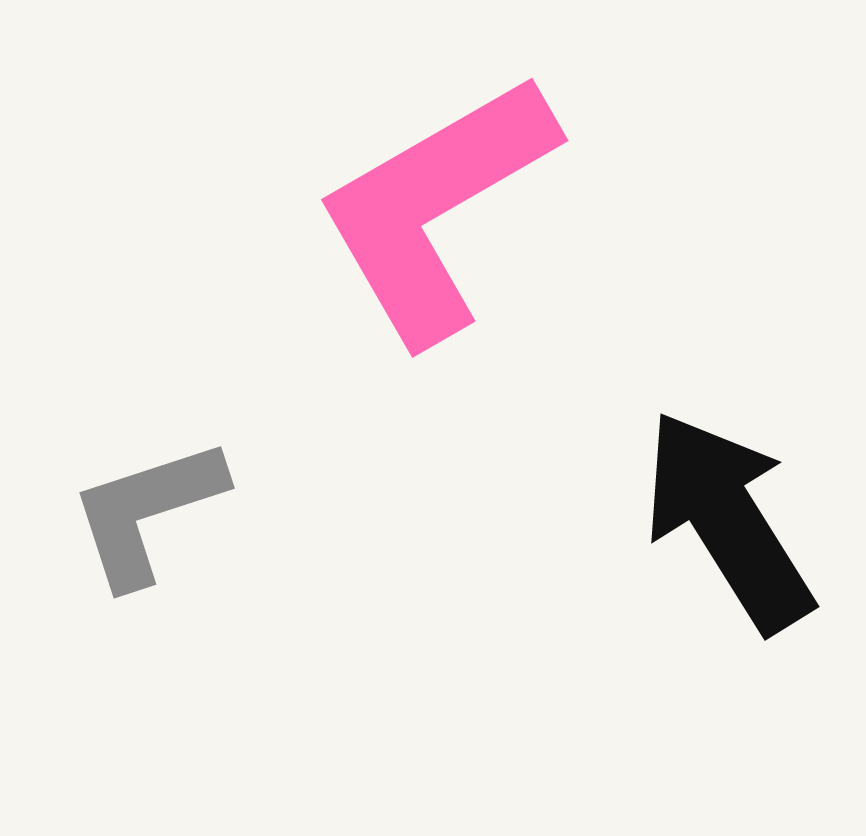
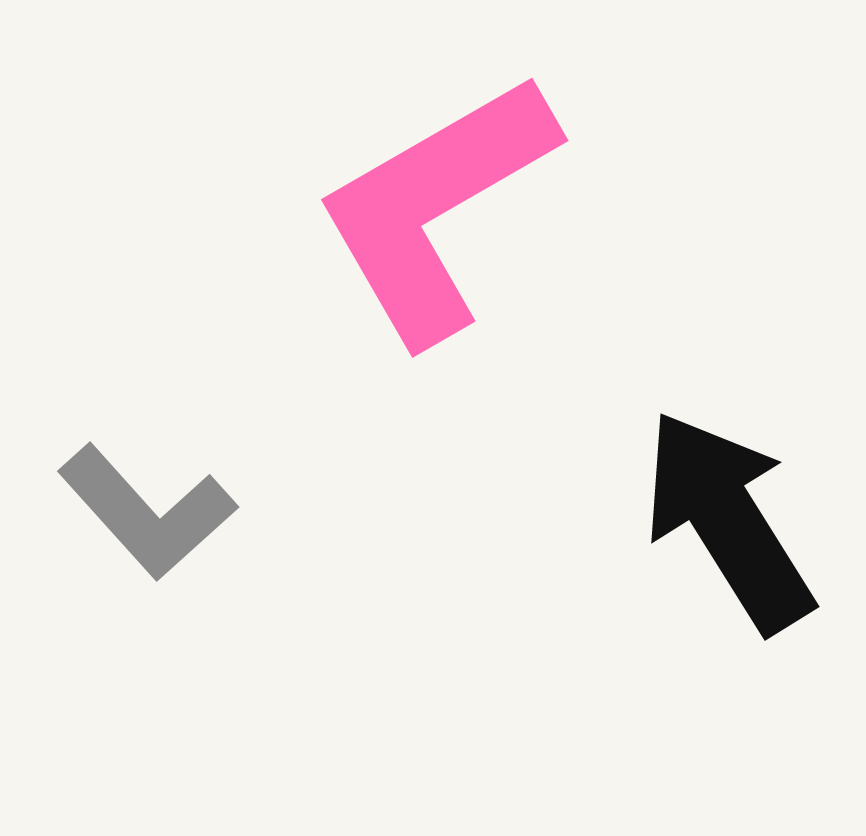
gray L-shape: rotated 114 degrees counterclockwise
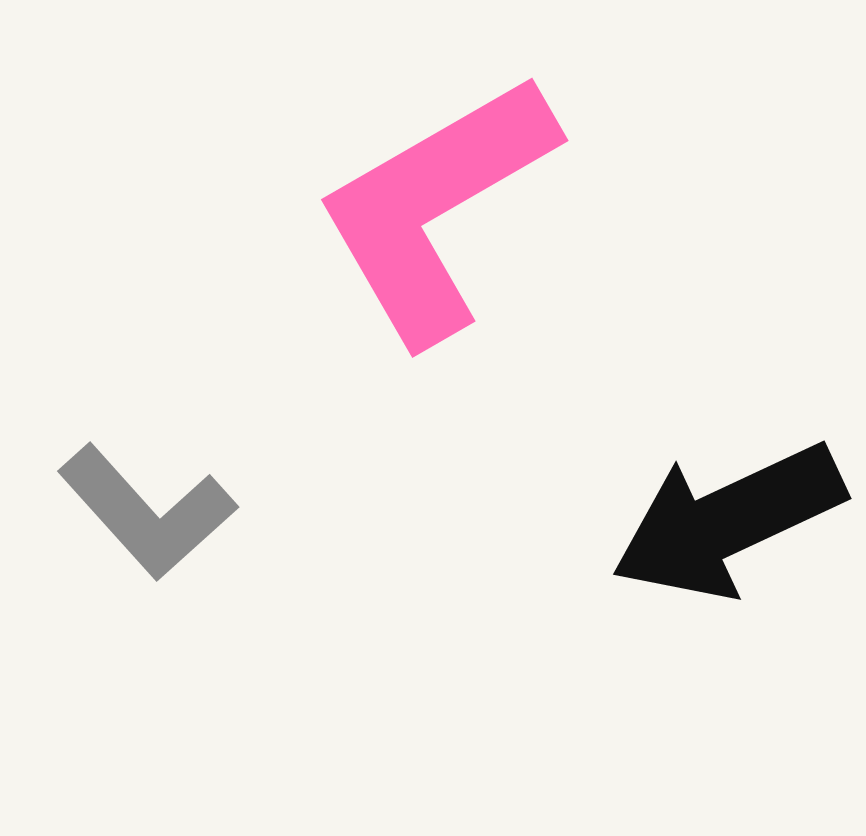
black arrow: rotated 83 degrees counterclockwise
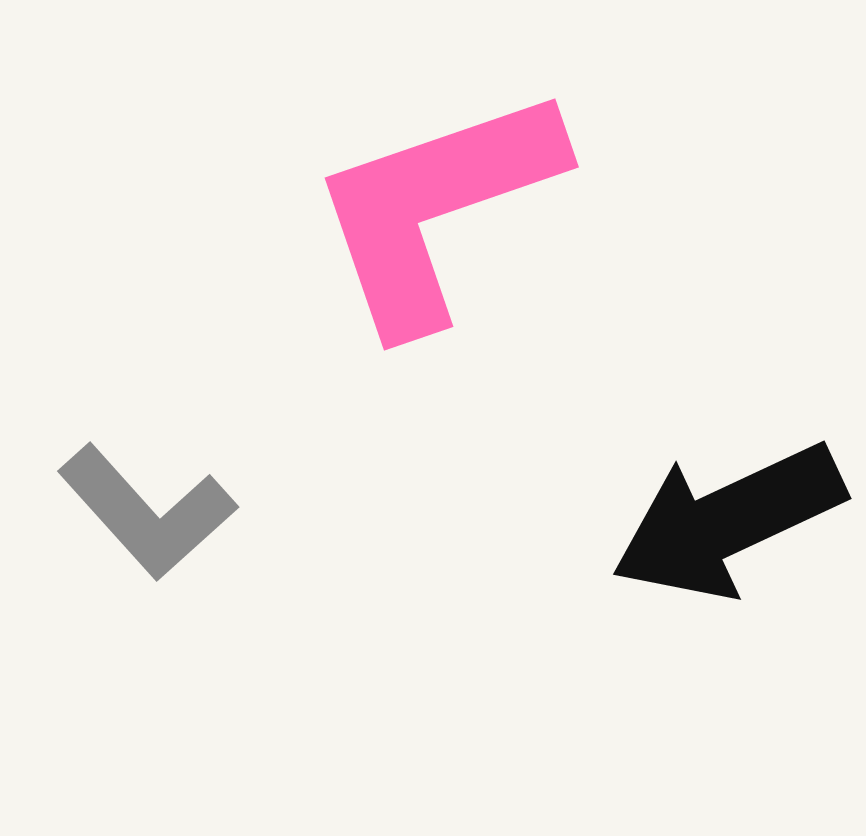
pink L-shape: rotated 11 degrees clockwise
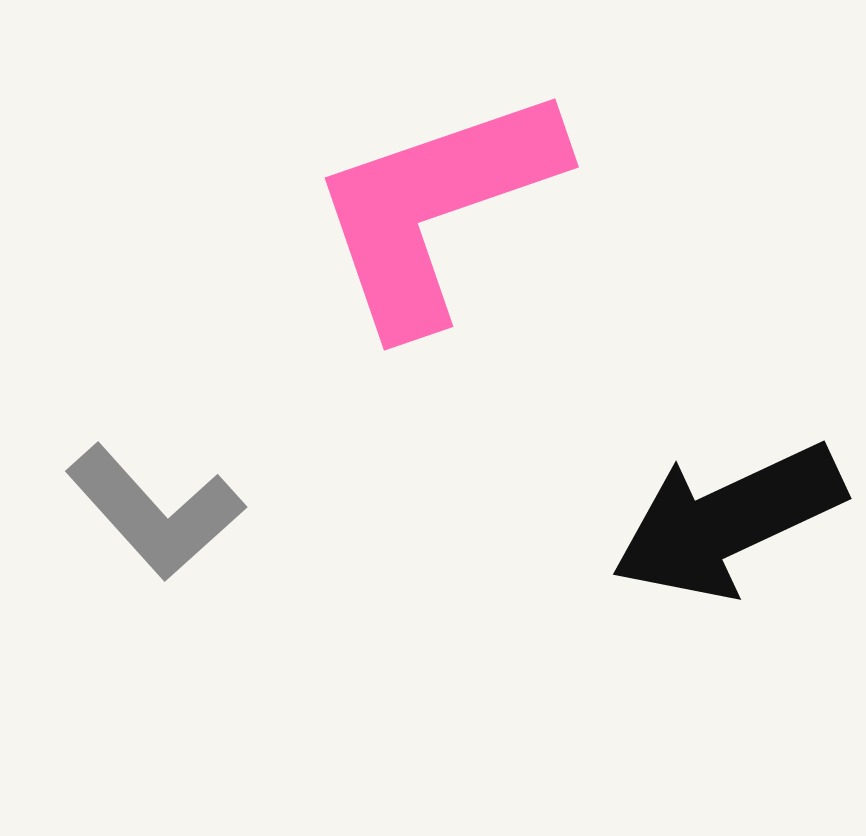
gray L-shape: moved 8 px right
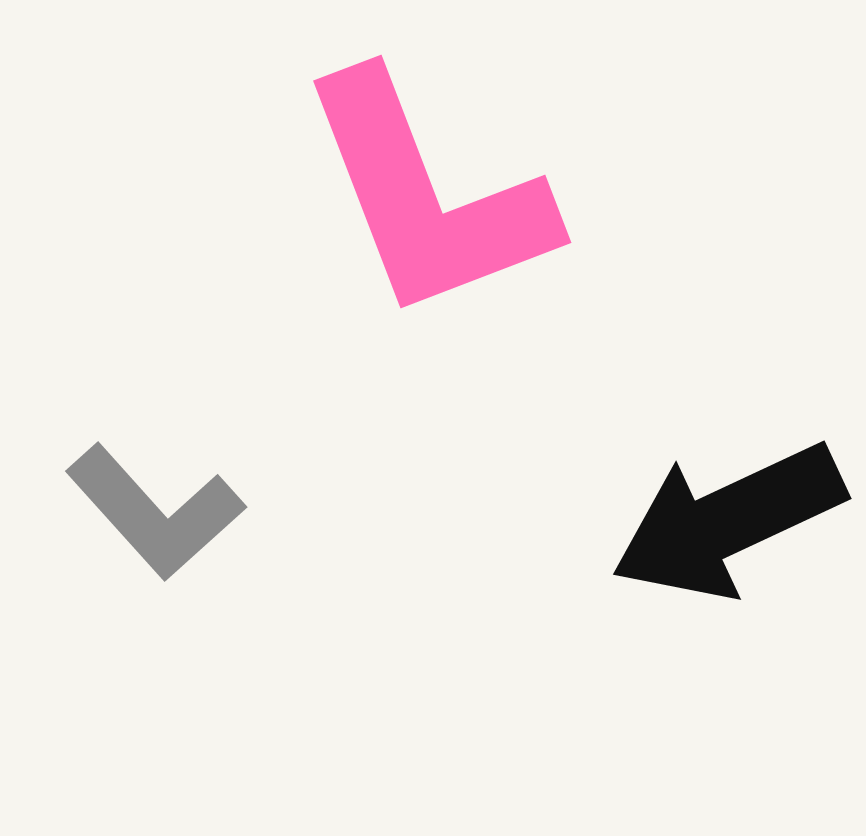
pink L-shape: moved 9 px left, 12 px up; rotated 92 degrees counterclockwise
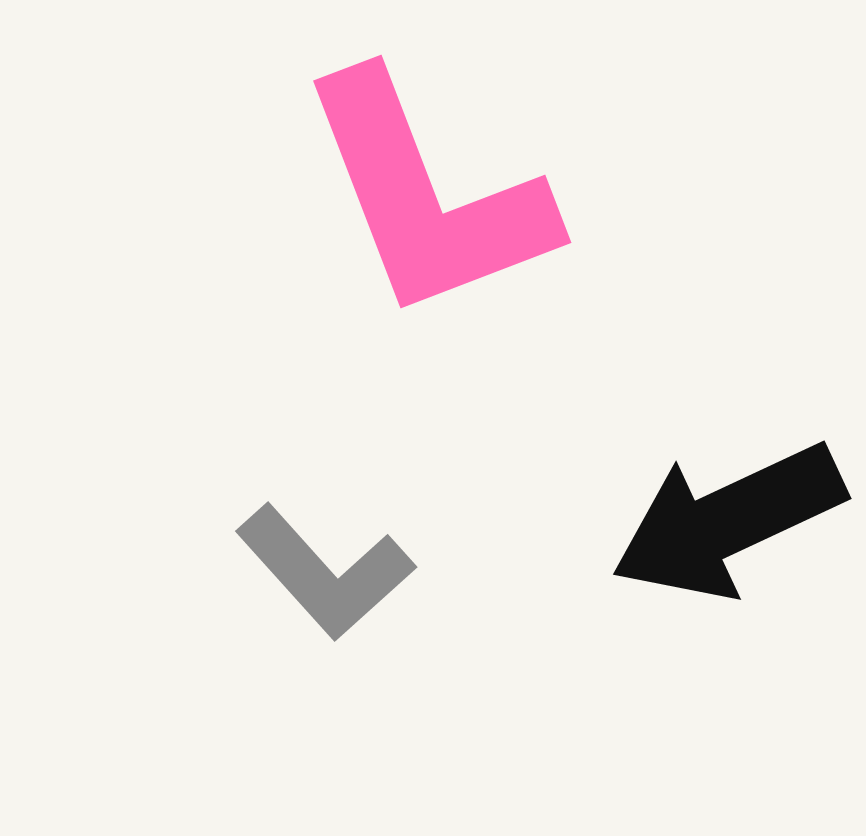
gray L-shape: moved 170 px right, 60 px down
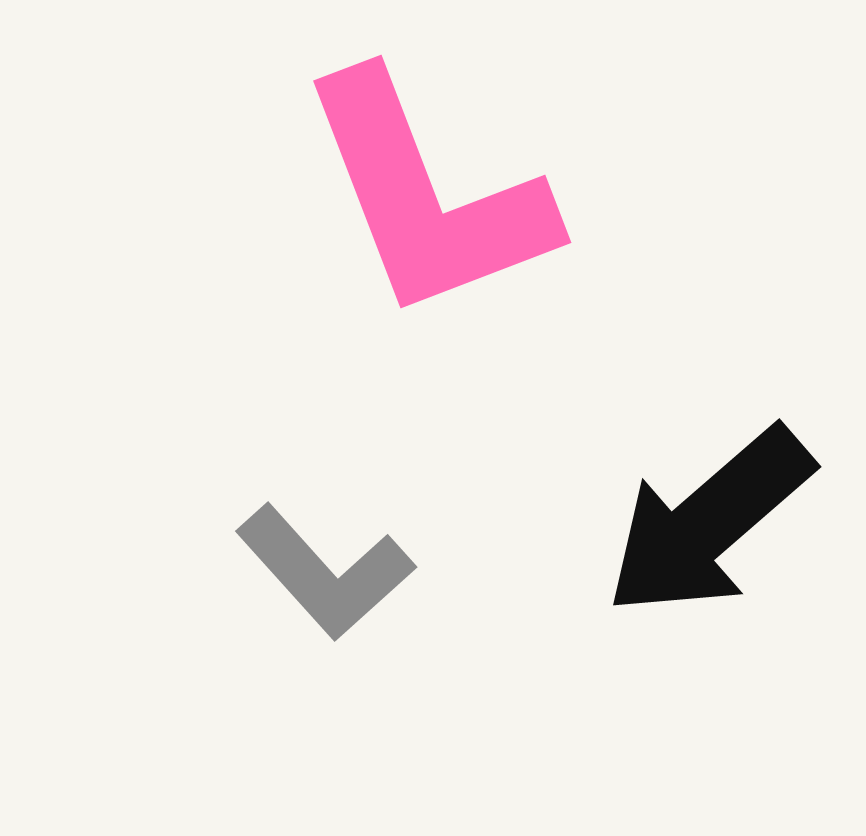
black arrow: moved 19 px left, 1 px down; rotated 16 degrees counterclockwise
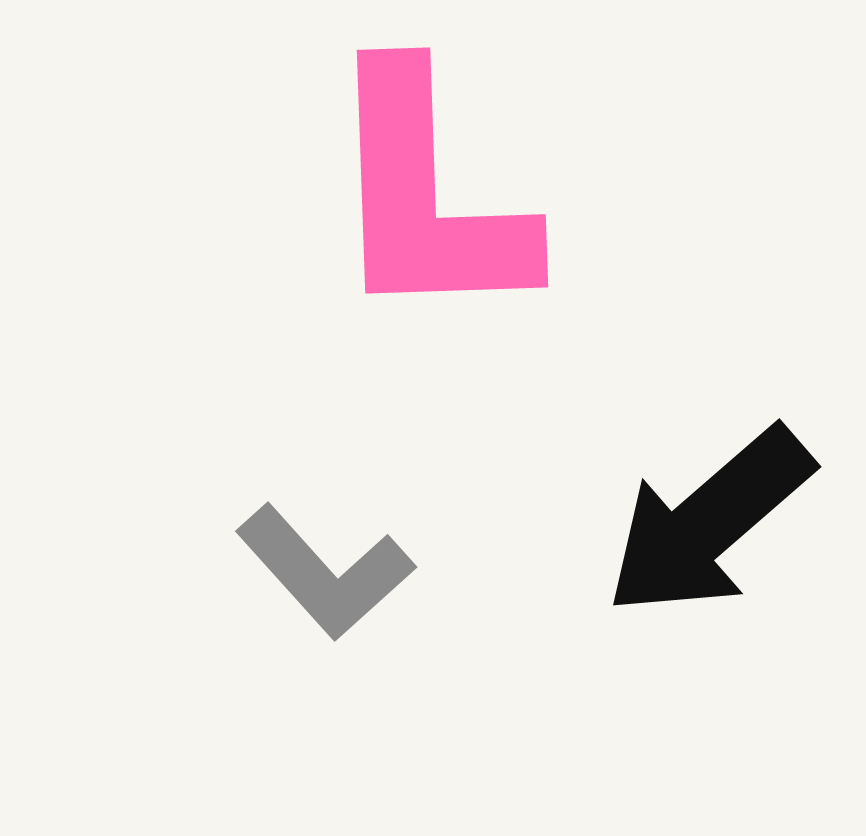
pink L-shape: rotated 19 degrees clockwise
